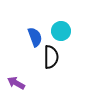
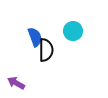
cyan circle: moved 12 px right
black semicircle: moved 5 px left, 7 px up
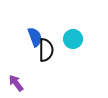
cyan circle: moved 8 px down
purple arrow: rotated 24 degrees clockwise
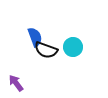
cyan circle: moved 8 px down
black semicircle: rotated 110 degrees clockwise
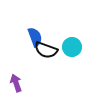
cyan circle: moved 1 px left
purple arrow: rotated 18 degrees clockwise
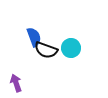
blue semicircle: moved 1 px left
cyan circle: moved 1 px left, 1 px down
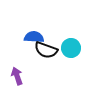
blue semicircle: rotated 66 degrees counterclockwise
purple arrow: moved 1 px right, 7 px up
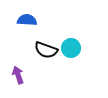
blue semicircle: moved 7 px left, 17 px up
purple arrow: moved 1 px right, 1 px up
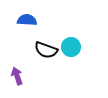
cyan circle: moved 1 px up
purple arrow: moved 1 px left, 1 px down
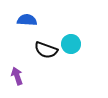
cyan circle: moved 3 px up
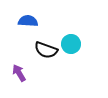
blue semicircle: moved 1 px right, 1 px down
purple arrow: moved 2 px right, 3 px up; rotated 12 degrees counterclockwise
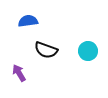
blue semicircle: rotated 12 degrees counterclockwise
cyan circle: moved 17 px right, 7 px down
